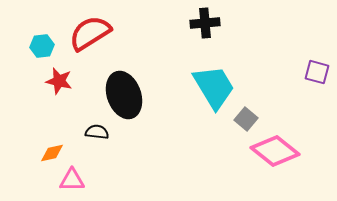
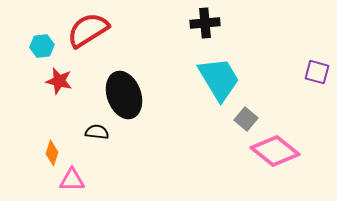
red semicircle: moved 2 px left, 3 px up
cyan trapezoid: moved 5 px right, 8 px up
orange diamond: rotated 60 degrees counterclockwise
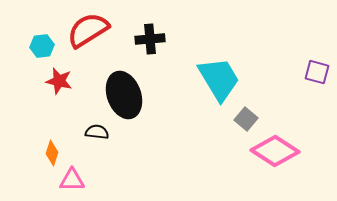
black cross: moved 55 px left, 16 px down
pink diamond: rotated 6 degrees counterclockwise
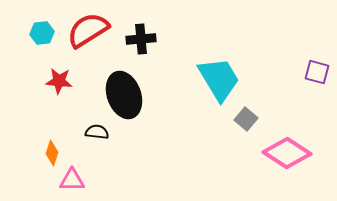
black cross: moved 9 px left
cyan hexagon: moved 13 px up
red star: rotated 8 degrees counterclockwise
pink diamond: moved 12 px right, 2 px down
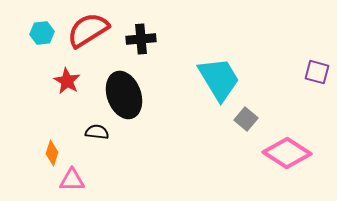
red star: moved 8 px right; rotated 24 degrees clockwise
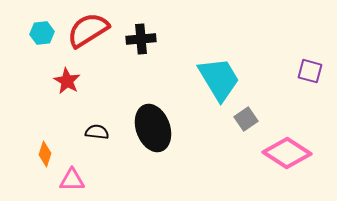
purple square: moved 7 px left, 1 px up
black ellipse: moved 29 px right, 33 px down
gray square: rotated 15 degrees clockwise
orange diamond: moved 7 px left, 1 px down
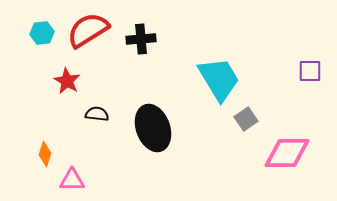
purple square: rotated 15 degrees counterclockwise
black semicircle: moved 18 px up
pink diamond: rotated 33 degrees counterclockwise
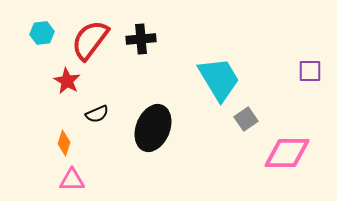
red semicircle: moved 2 px right, 10 px down; rotated 21 degrees counterclockwise
black semicircle: rotated 150 degrees clockwise
black ellipse: rotated 42 degrees clockwise
orange diamond: moved 19 px right, 11 px up
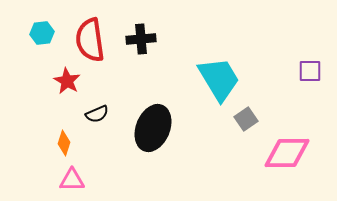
red semicircle: rotated 45 degrees counterclockwise
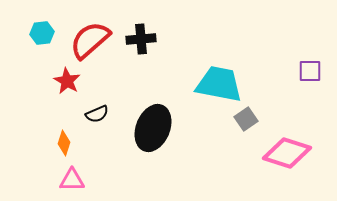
red semicircle: rotated 57 degrees clockwise
cyan trapezoid: moved 5 px down; rotated 48 degrees counterclockwise
pink diamond: rotated 18 degrees clockwise
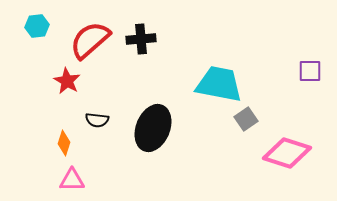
cyan hexagon: moved 5 px left, 7 px up
black semicircle: moved 6 px down; rotated 30 degrees clockwise
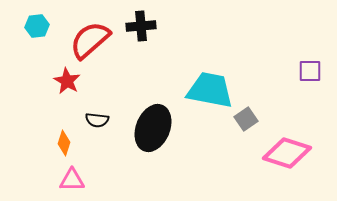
black cross: moved 13 px up
cyan trapezoid: moved 9 px left, 6 px down
